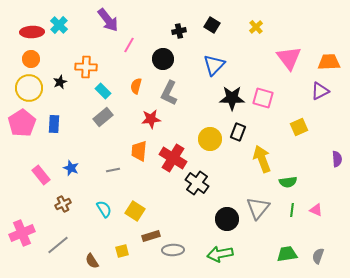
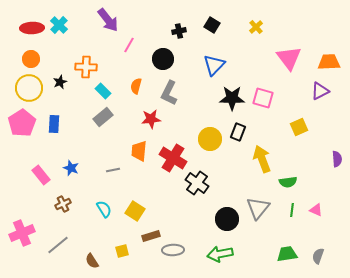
red ellipse at (32, 32): moved 4 px up
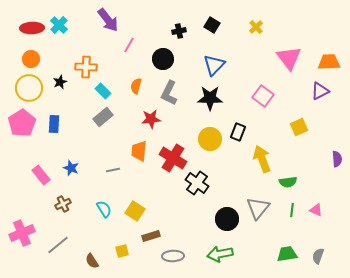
black star at (232, 98): moved 22 px left
pink square at (263, 98): moved 2 px up; rotated 20 degrees clockwise
gray ellipse at (173, 250): moved 6 px down
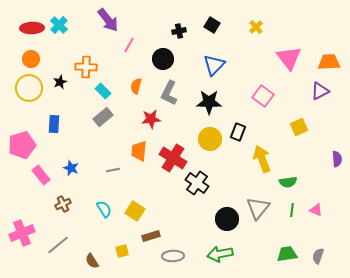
black star at (210, 98): moved 1 px left, 4 px down
pink pentagon at (22, 123): moved 22 px down; rotated 16 degrees clockwise
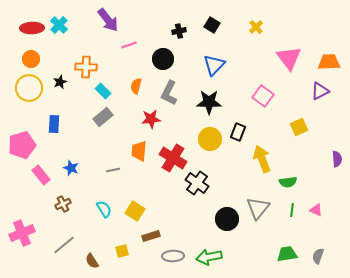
pink line at (129, 45): rotated 42 degrees clockwise
gray line at (58, 245): moved 6 px right
green arrow at (220, 254): moved 11 px left, 3 px down
